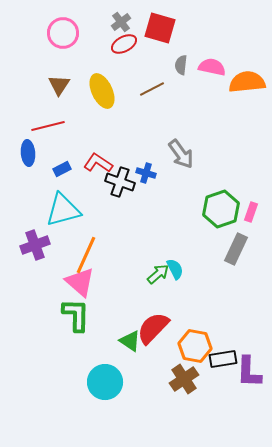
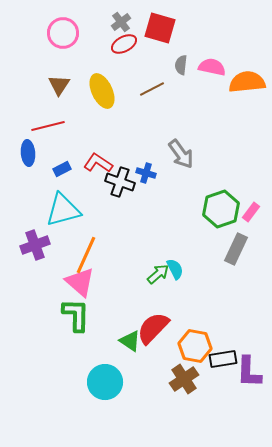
pink rectangle: rotated 18 degrees clockwise
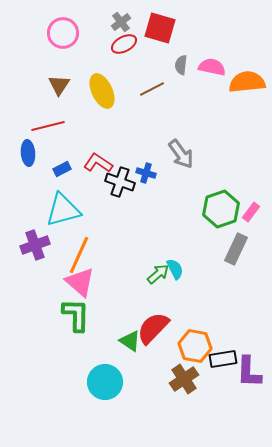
orange line: moved 7 px left
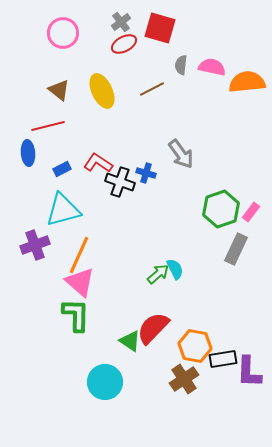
brown triangle: moved 5 px down; rotated 25 degrees counterclockwise
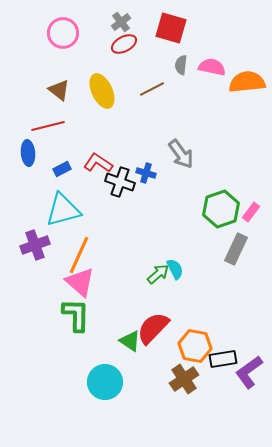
red square: moved 11 px right
purple L-shape: rotated 52 degrees clockwise
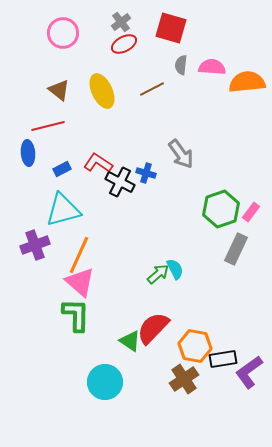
pink semicircle: rotated 8 degrees counterclockwise
black cross: rotated 8 degrees clockwise
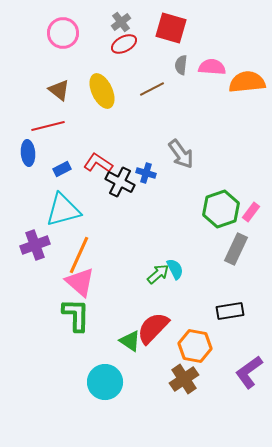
black rectangle: moved 7 px right, 48 px up
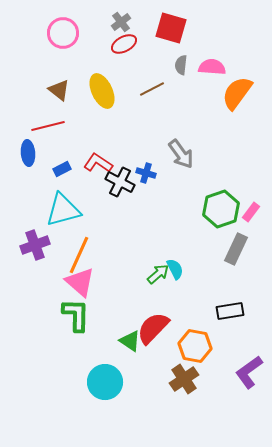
orange semicircle: moved 10 px left, 11 px down; rotated 48 degrees counterclockwise
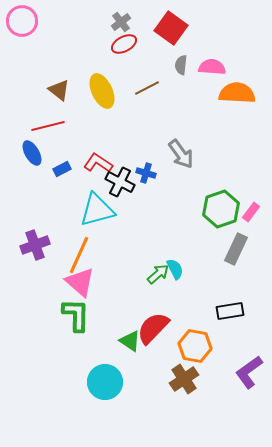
red square: rotated 20 degrees clockwise
pink circle: moved 41 px left, 12 px up
brown line: moved 5 px left, 1 px up
orange semicircle: rotated 57 degrees clockwise
blue ellipse: moved 4 px right; rotated 25 degrees counterclockwise
cyan triangle: moved 34 px right
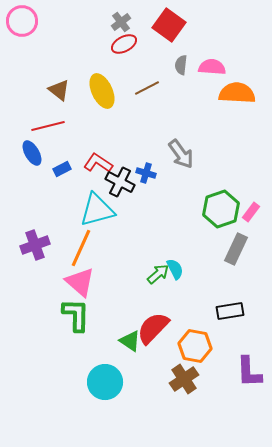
red square: moved 2 px left, 3 px up
orange line: moved 2 px right, 7 px up
purple L-shape: rotated 56 degrees counterclockwise
